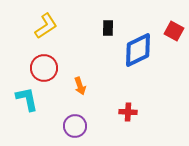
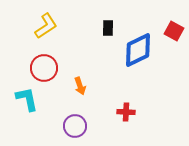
red cross: moved 2 px left
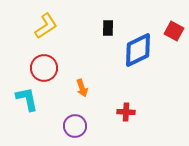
orange arrow: moved 2 px right, 2 px down
